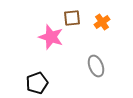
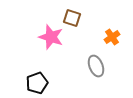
brown square: rotated 24 degrees clockwise
orange cross: moved 10 px right, 15 px down
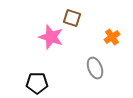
gray ellipse: moved 1 px left, 2 px down
black pentagon: rotated 20 degrees clockwise
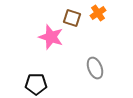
orange cross: moved 14 px left, 24 px up
black pentagon: moved 1 px left, 1 px down
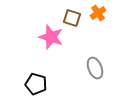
black pentagon: rotated 15 degrees clockwise
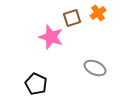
brown square: rotated 36 degrees counterclockwise
gray ellipse: rotated 45 degrees counterclockwise
black pentagon: rotated 10 degrees clockwise
